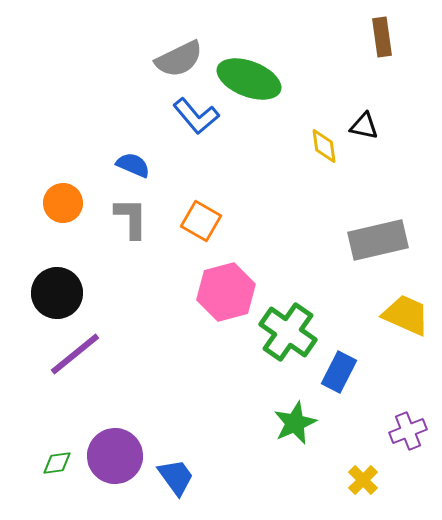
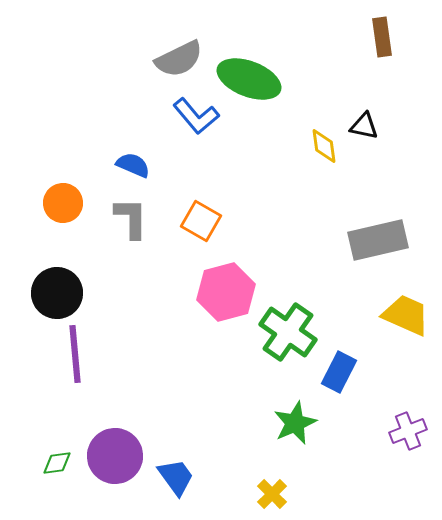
purple line: rotated 56 degrees counterclockwise
yellow cross: moved 91 px left, 14 px down
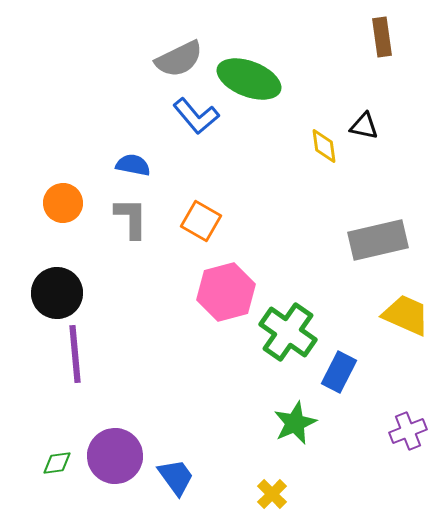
blue semicircle: rotated 12 degrees counterclockwise
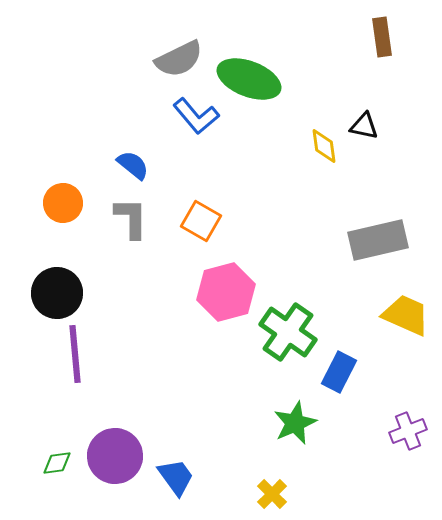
blue semicircle: rotated 28 degrees clockwise
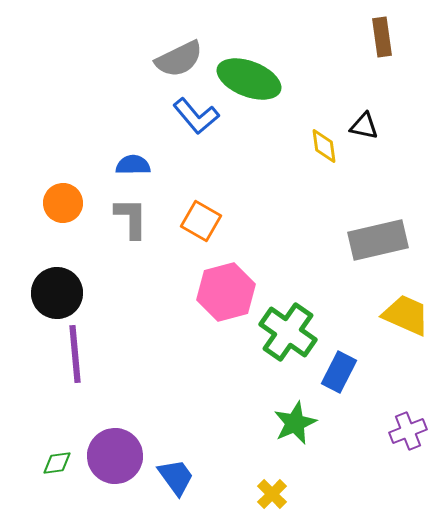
blue semicircle: rotated 40 degrees counterclockwise
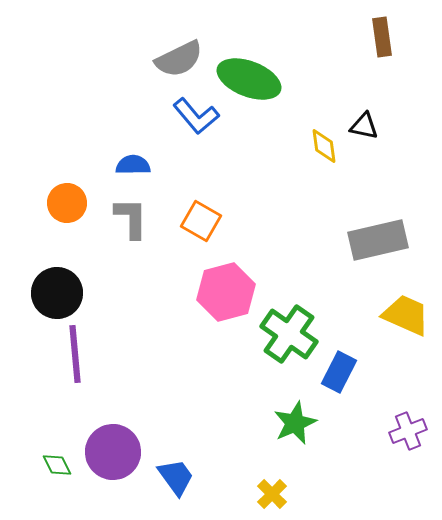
orange circle: moved 4 px right
green cross: moved 1 px right, 2 px down
purple circle: moved 2 px left, 4 px up
green diamond: moved 2 px down; rotated 72 degrees clockwise
